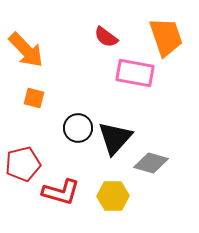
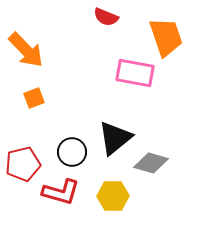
red semicircle: moved 20 px up; rotated 15 degrees counterclockwise
orange square: rotated 35 degrees counterclockwise
black circle: moved 6 px left, 24 px down
black triangle: rotated 9 degrees clockwise
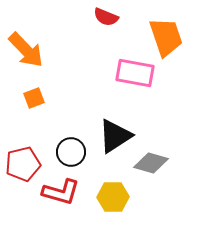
black triangle: moved 2 px up; rotated 6 degrees clockwise
black circle: moved 1 px left
yellow hexagon: moved 1 px down
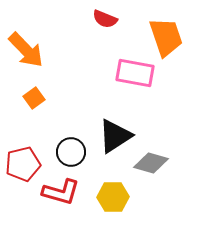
red semicircle: moved 1 px left, 2 px down
orange square: rotated 15 degrees counterclockwise
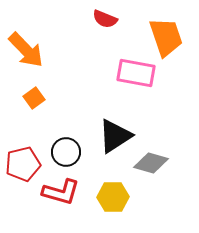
pink rectangle: moved 1 px right
black circle: moved 5 px left
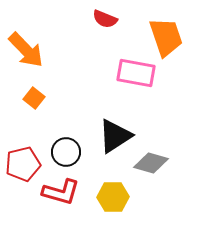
orange square: rotated 15 degrees counterclockwise
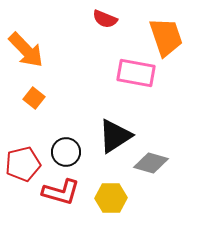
yellow hexagon: moved 2 px left, 1 px down
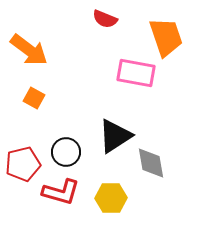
orange arrow: moved 3 px right; rotated 9 degrees counterclockwise
orange square: rotated 10 degrees counterclockwise
gray diamond: rotated 64 degrees clockwise
